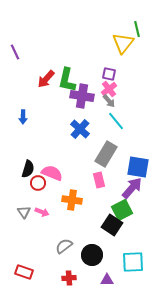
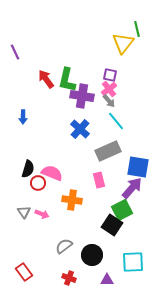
purple square: moved 1 px right, 1 px down
red arrow: rotated 102 degrees clockwise
gray rectangle: moved 2 px right, 3 px up; rotated 35 degrees clockwise
pink arrow: moved 2 px down
red rectangle: rotated 36 degrees clockwise
red cross: rotated 24 degrees clockwise
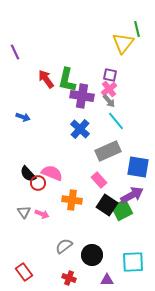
blue arrow: rotated 72 degrees counterclockwise
black semicircle: moved 5 px down; rotated 120 degrees clockwise
pink rectangle: rotated 28 degrees counterclockwise
purple arrow: moved 7 px down; rotated 20 degrees clockwise
black square: moved 5 px left, 20 px up
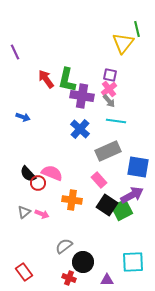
cyan line: rotated 42 degrees counterclockwise
gray triangle: rotated 24 degrees clockwise
black circle: moved 9 px left, 7 px down
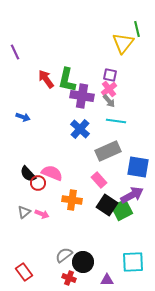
gray semicircle: moved 9 px down
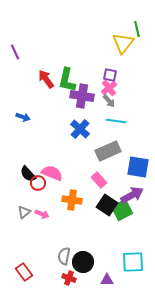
pink cross: moved 1 px up
gray semicircle: moved 1 px down; rotated 42 degrees counterclockwise
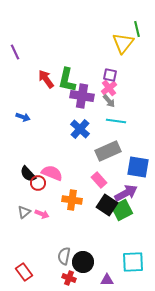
purple arrow: moved 6 px left, 2 px up
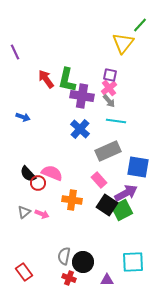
green line: moved 3 px right, 4 px up; rotated 56 degrees clockwise
